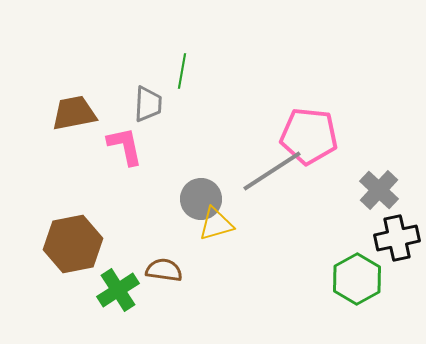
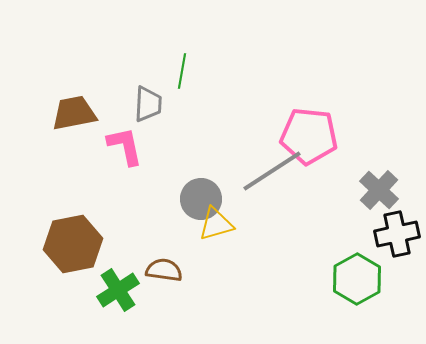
black cross: moved 4 px up
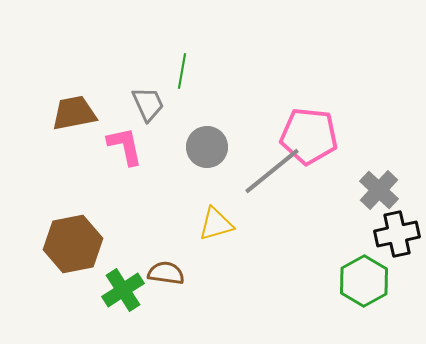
gray trapezoid: rotated 27 degrees counterclockwise
gray line: rotated 6 degrees counterclockwise
gray circle: moved 6 px right, 52 px up
brown semicircle: moved 2 px right, 3 px down
green hexagon: moved 7 px right, 2 px down
green cross: moved 5 px right
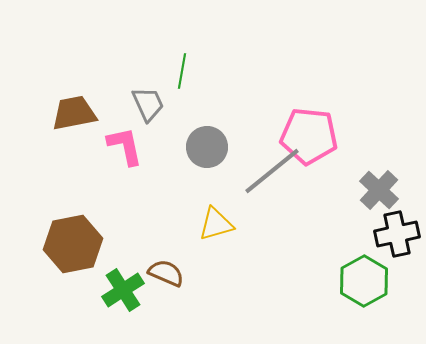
brown semicircle: rotated 15 degrees clockwise
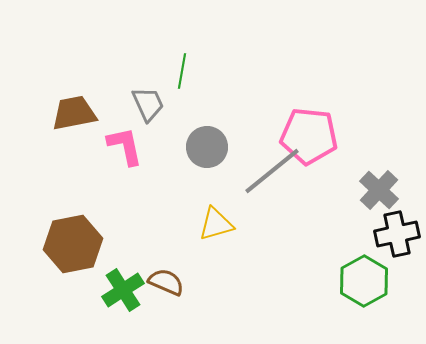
brown semicircle: moved 9 px down
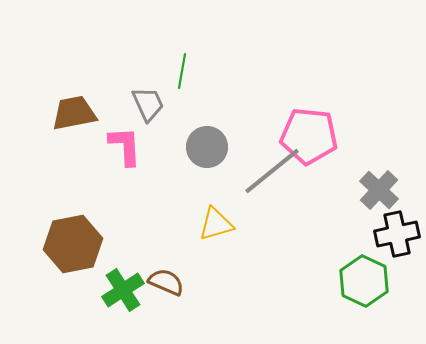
pink L-shape: rotated 9 degrees clockwise
green hexagon: rotated 6 degrees counterclockwise
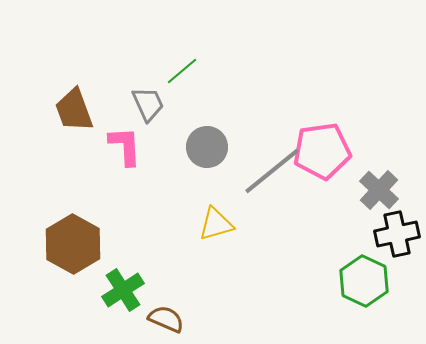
green line: rotated 40 degrees clockwise
brown trapezoid: moved 3 px up; rotated 99 degrees counterclockwise
pink pentagon: moved 13 px right, 15 px down; rotated 14 degrees counterclockwise
brown hexagon: rotated 20 degrees counterclockwise
brown semicircle: moved 37 px down
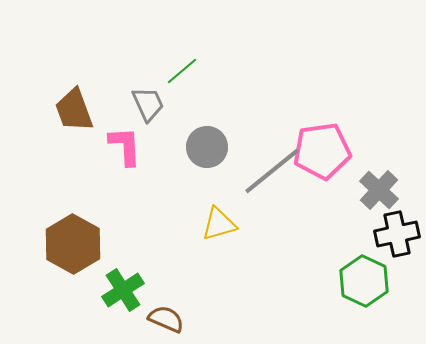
yellow triangle: moved 3 px right
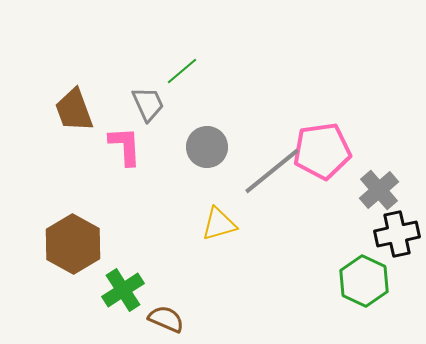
gray cross: rotated 6 degrees clockwise
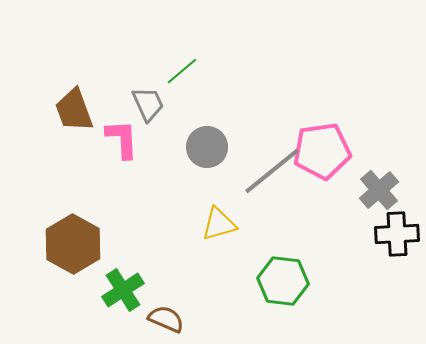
pink L-shape: moved 3 px left, 7 px up
black cross: rotated 9 degrees clockwise
green hexagon: moved 81 px left; rotated 18 degrees counterclockwise
